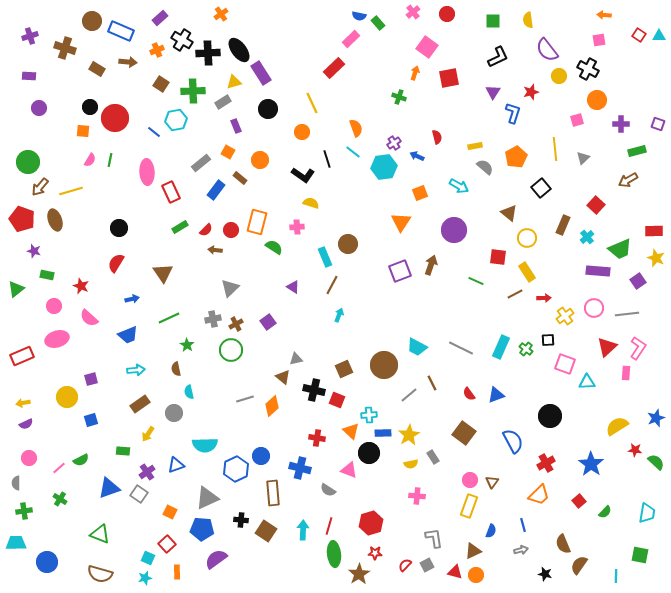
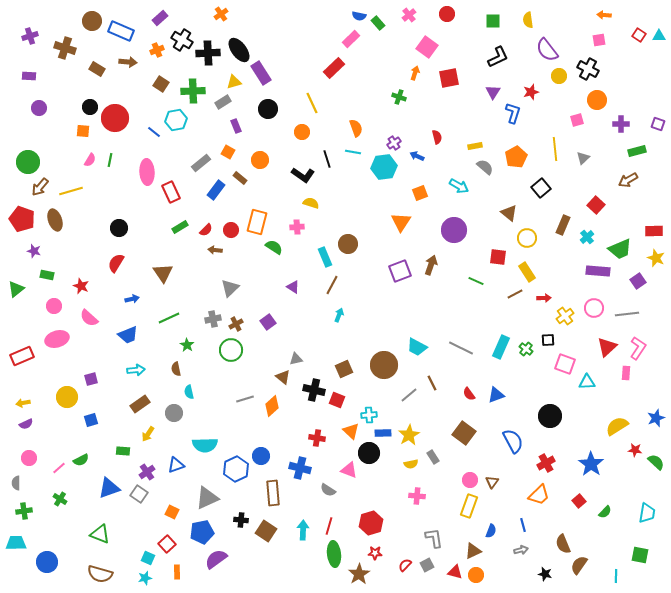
pink cross at (413, 12): moved 4 px left, 3 px down
cyan line at (353, 152): rotated 28 degrees counterclockwise
orange square at (170, 512): moved 2 px right
blue pentagon at (202, 529): moved 3 px down; rotated 15 degrees counterclockwise
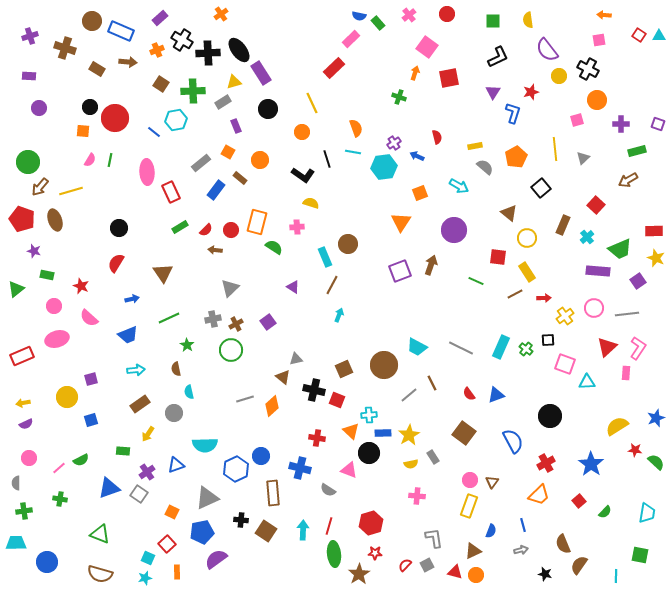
green cross at (60, 499): rotated 24 degrees counterclockwise
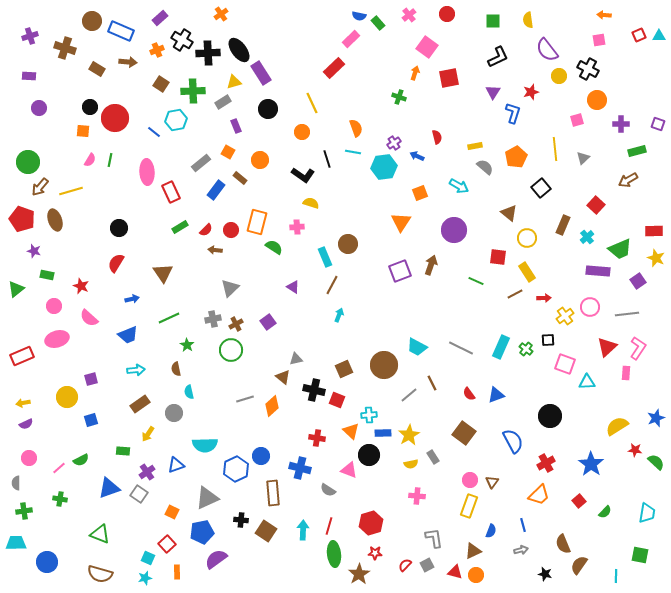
red square at (639, 35): rotated 32 degrees clockwise
pink circle at (594, 308): moved 4 px left, 1 px up
black circle at (369, 453): moved 2 px down
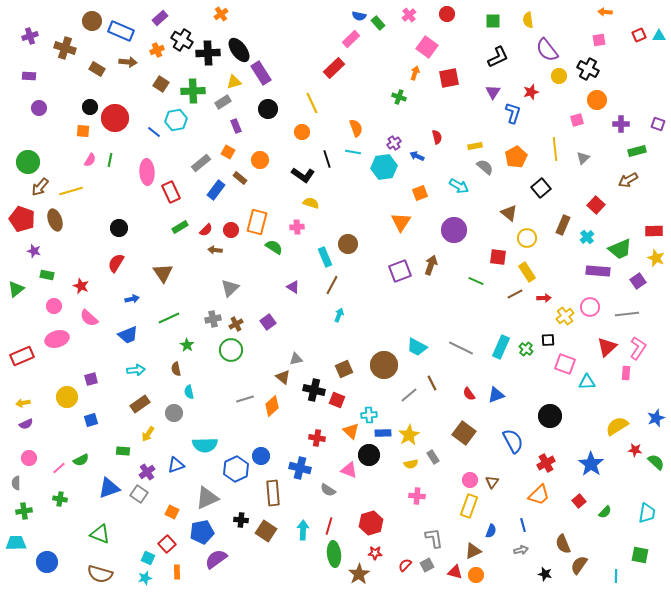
orange arrow at (604, 15): moved 1 px right, 3 px up
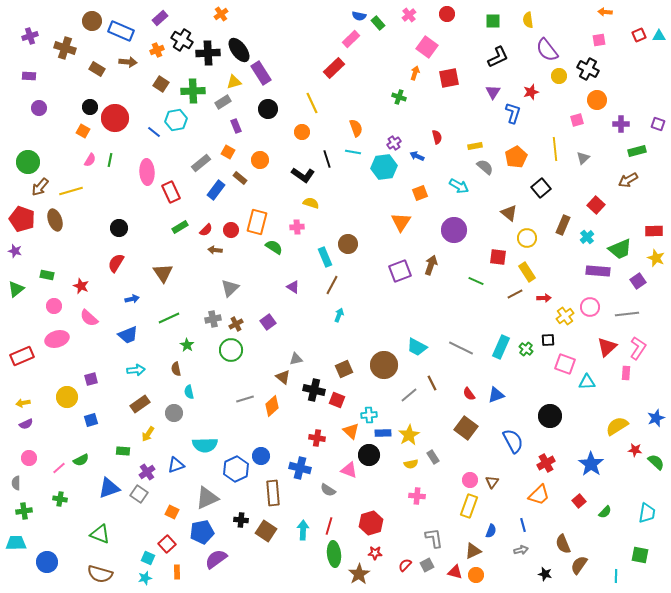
orange square at (83, 131): rotated 24 degrees clockwise
purple star at (34, 251): moved 19 px left
brown square at (464, 433): moved 2 px right, 5 px up
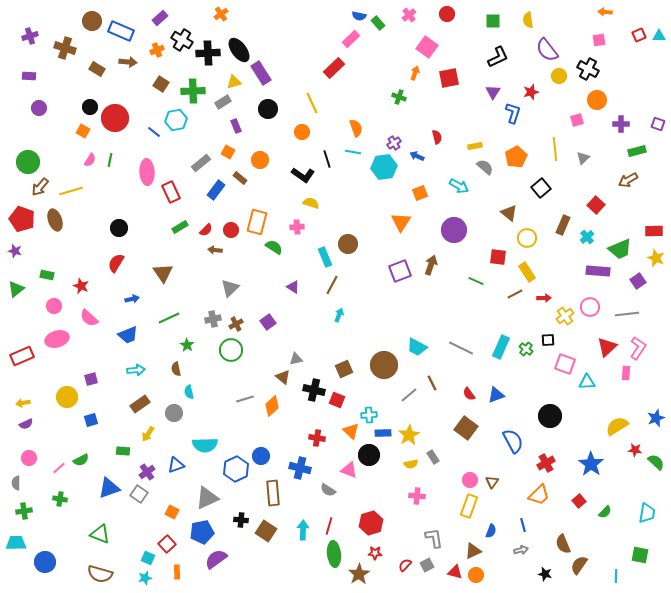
blue circle at (47, 562): moved 2 px left
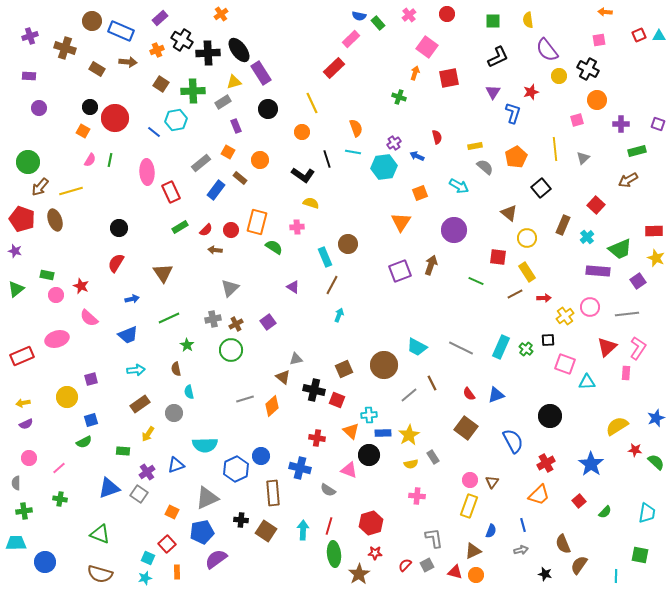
pink circle at (54, 306): moved 2 px right, 11 px up
green semicircle at (81, 460): moved 3 px right, 18 px up
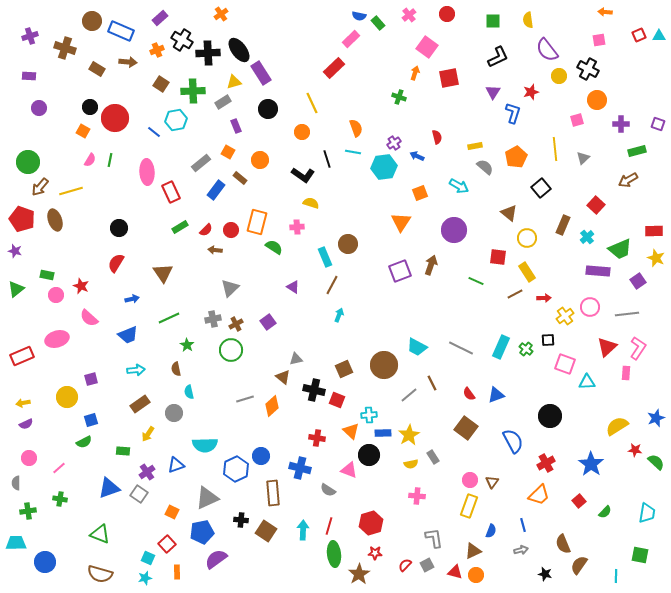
green cross at (24, 511): moved 4 px right
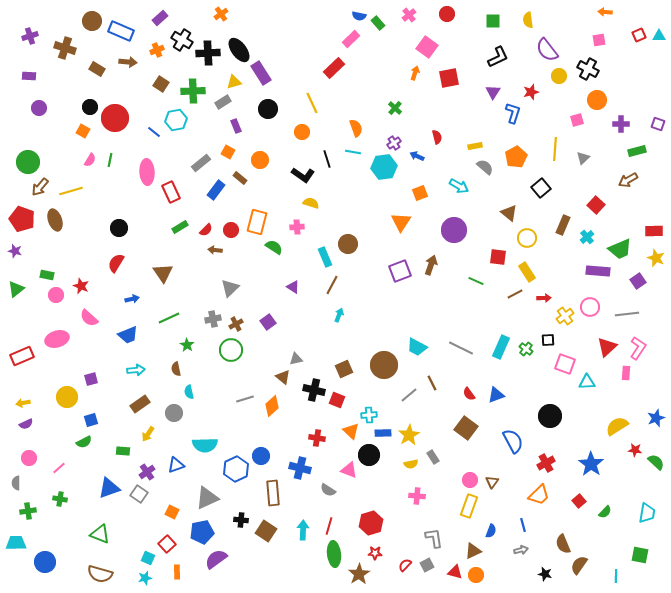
green cross at (399, 97): moved 4 px left, 11 px down; rotated 24 degrees clockwise
yellow line at (555, 149): rotated 10 degrees clockwise
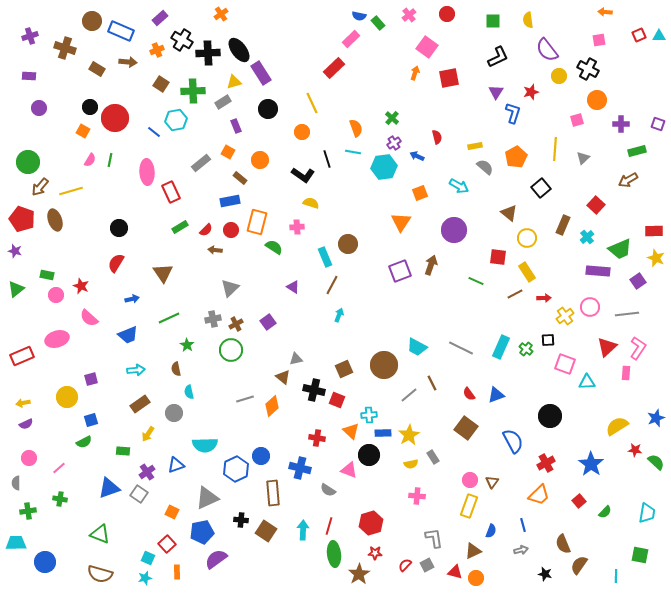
purple triangle at (493, 92): moved 3 px right
green cross at (395, 108): moved 3 px left, 10 px down
blue rectangle at (216, 190): moved 14 px right, 11 px down; rotated 42 degrees clockwise
orange circle at (476, 575): moved 3 px down
